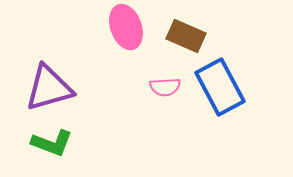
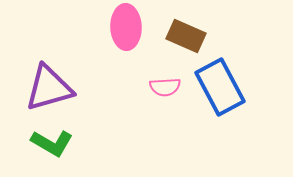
pink ellipse: rotated 18 degrees clockwise
green L-shape: rotated 9 degrees clockwise
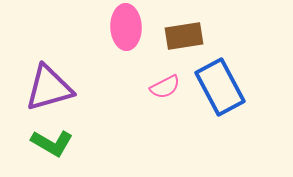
brown rectangle: moved 2 px left; rotated 33 degrees counterclockwise
pink semicircle: rotated 24 degrees counterclockwise
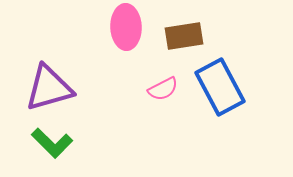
pink semicircle: moved 2 px left, 2 px down
green L-shape: rotated 15 degrees clockwise
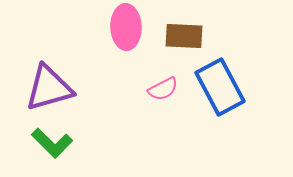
brown rectangle: rotated 12 degrees clockwise
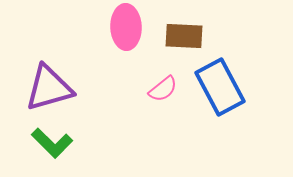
pink semicircle: rotated 12 degrees counterclockwise
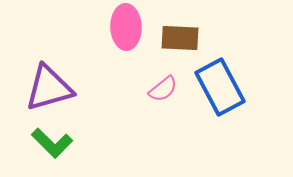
brown rectangle: moved 4 px left, 2 px down
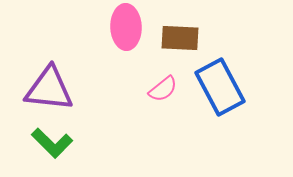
purple triangle: moved 1 px down; rotated 22 degrees clockwise
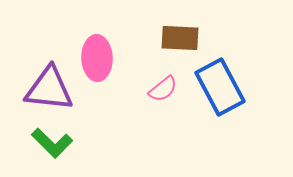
pink ellipse: moved 29 px left, 31 px down
